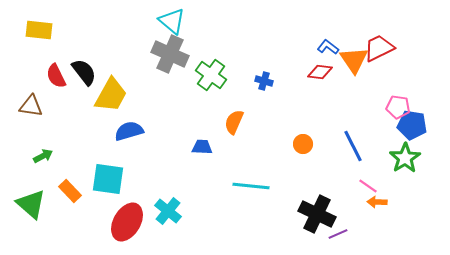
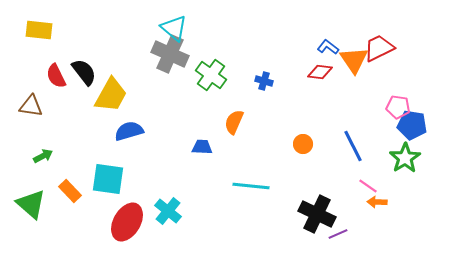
cyan triangle: moved 2 px right, 7 px down
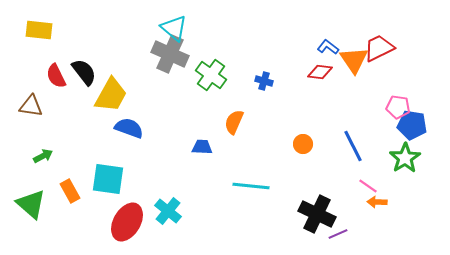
blue semicircle: moved 3 px up; rotated 36 degrees clockwise
orange rectangle: rotated 15 degrees clockwise
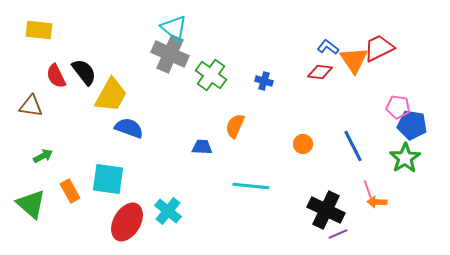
orange semicircle: moved 1 px right, 4 px down
pink line: moved 4 px down; rotated 36 degrees clockwise
black cross: moved 9 px right, 4 px up
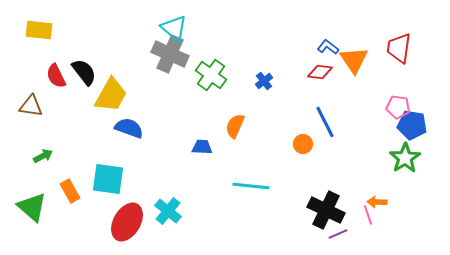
red trapezoid: moved 20 px right; rotated 56 degrees counterclockwise
blue cross: rotated 36 degrees clockwise
blue line: moved 28 px left, 24 px up
pink line: moved 25 px down
green triangle: moved 1 px right, 3 px down
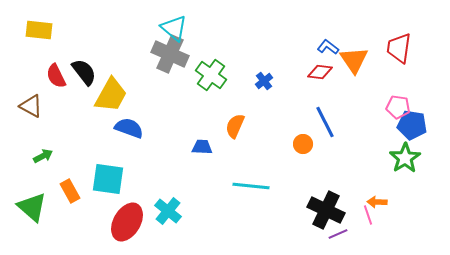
brown triangle: rotated 20 degrees clockwise
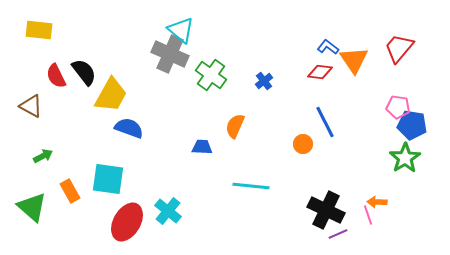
cyan triangle: moved 7 px right, 2 px down
red trapezoid: rotated 32 degrees clockwise
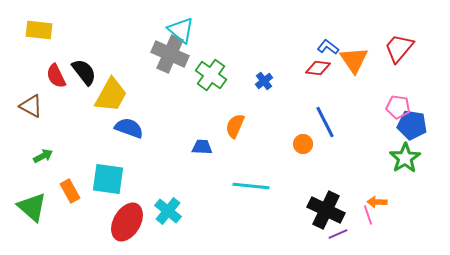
red diamond: moved 2 px left, 4 px up
